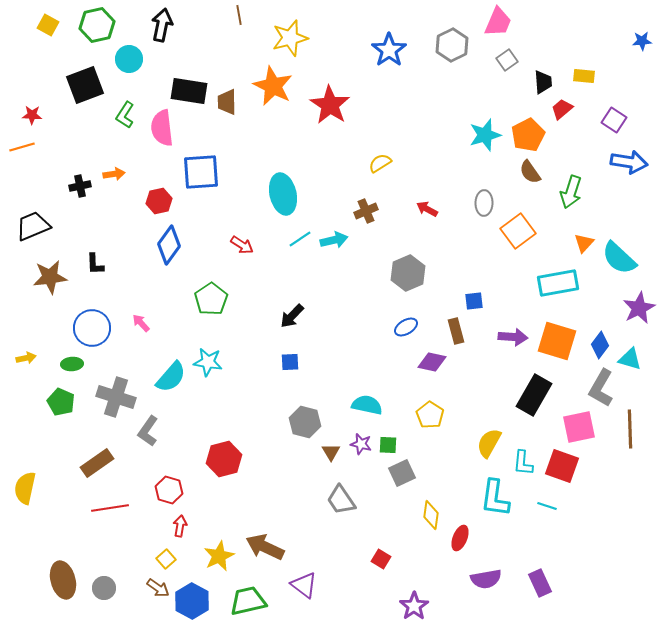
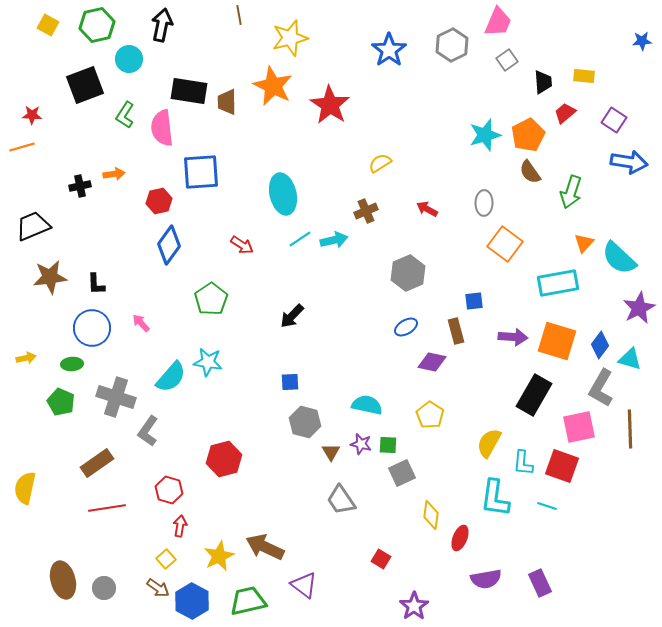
red trapezoid at (562, 109): moved 3 px right, 4 px down
orange square at (518, 231): moved 13 px left, 13 px down; rotated 16 degrees counterclockwise
black L-shape at (95, 264): moved 1 px right, 20 px down
blue square at (290, 362): moved 20 px down
red line at (110, 508): moved 3 px left
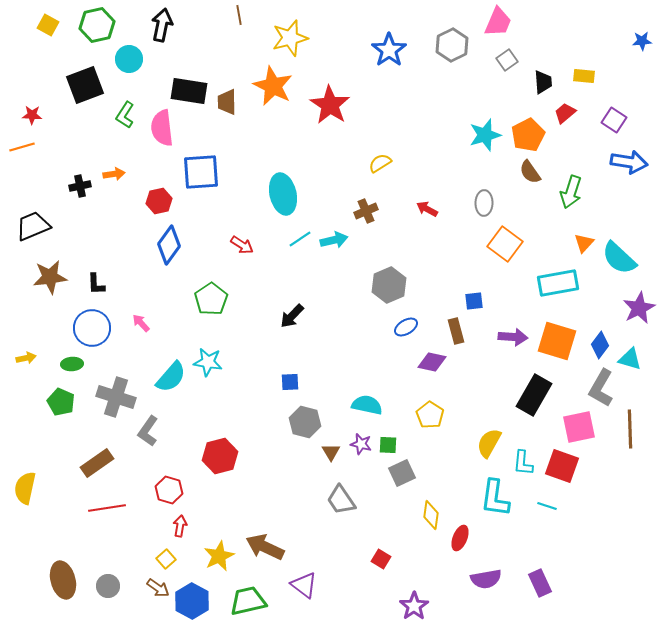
gray hexagon at (408, 273): moved 19 px left, 12 px down
red hexagon at (224, 459): moved 4 px left, 3 px up
gray circle at (104, 588): moved 4 px right, 2 px up
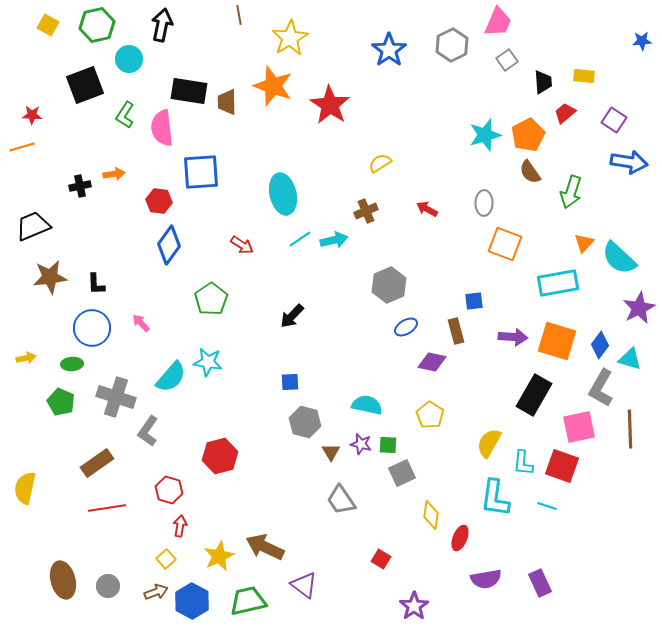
yellow star at (290, 38): rotated 15 degrees counterclockwise
orange star at (273, 86): rotated 6 degrees counterclockwise
red hexagon at (159, 201): rotated 20 degrees clockwise
orange square at (505, 244): rotated 16 degrees counterclockwise
brown arrow at (158, 588): moved 2 px left, 4 px down; rotated 55 degrees counterclockwise
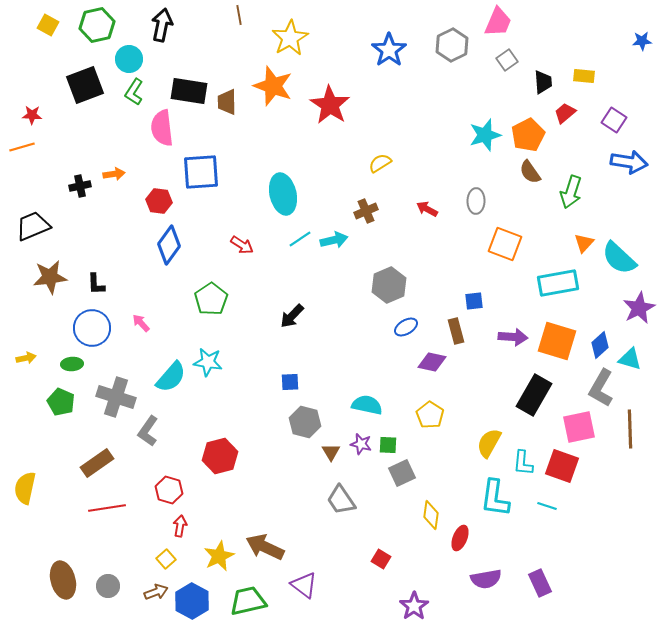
green L-shape at (125, 115): moved 9 px right, 23 px up
gray ellipse at (484, 203): moved 8 px left, 2 px up
blue diamond at (600, 345): rotated 12 degrees clockwise
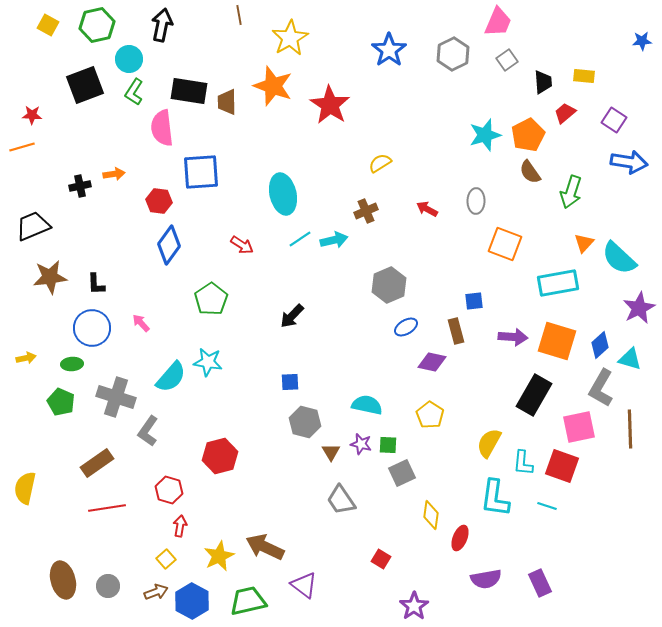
gray hexagon at (452, 45): moved 1 px right, 9 px down
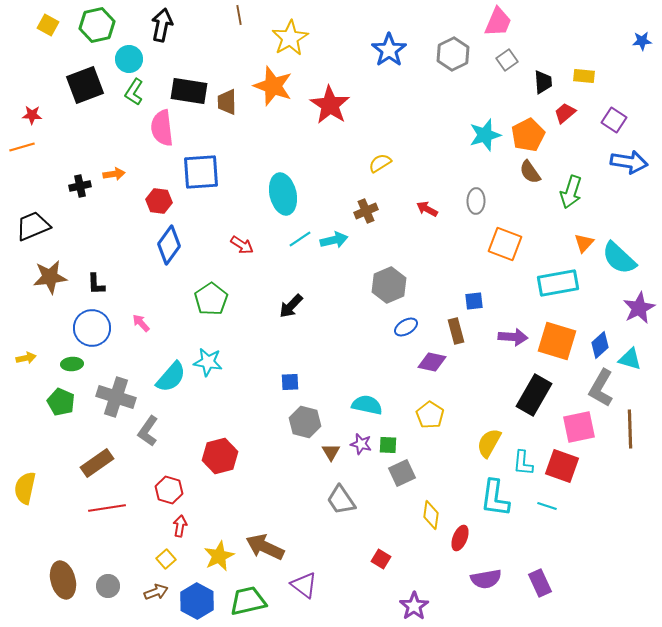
black arrow at (292, 316): moved 1 px left, 10 px up
blue hexagon at (192, 601): moved 5 px right
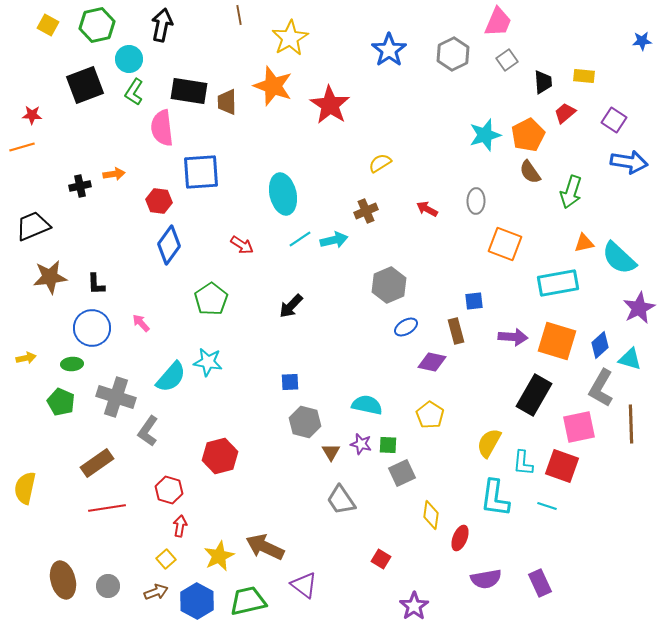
orange triangle at (584, 243): rotated 35 degrees clockwise
brown line at (630, 429): moved 1 px right, 5 px up
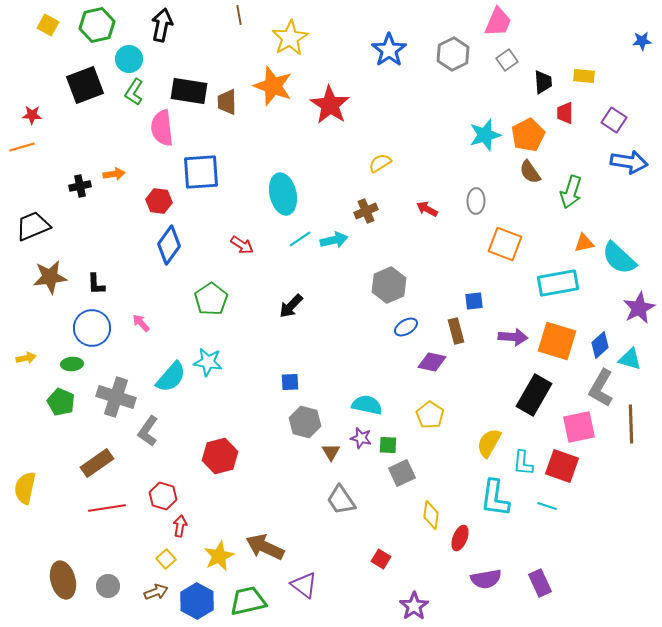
red trapezoid at (565, 113): rotated 50 degrees counterclockwise
purple star at (361, 444): moved 6 px up
red hexagon at (169, 490): moved 6 px left, 6 px down
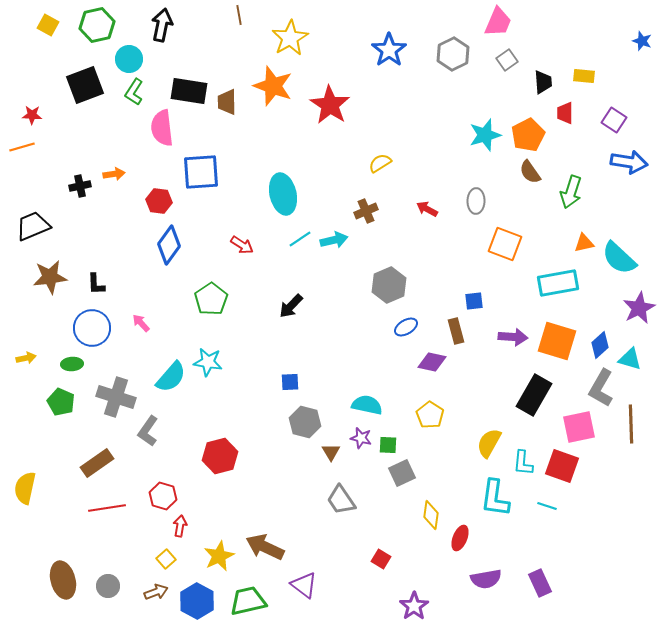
blue star at (642, 41): rotated 24 degrees clockwise
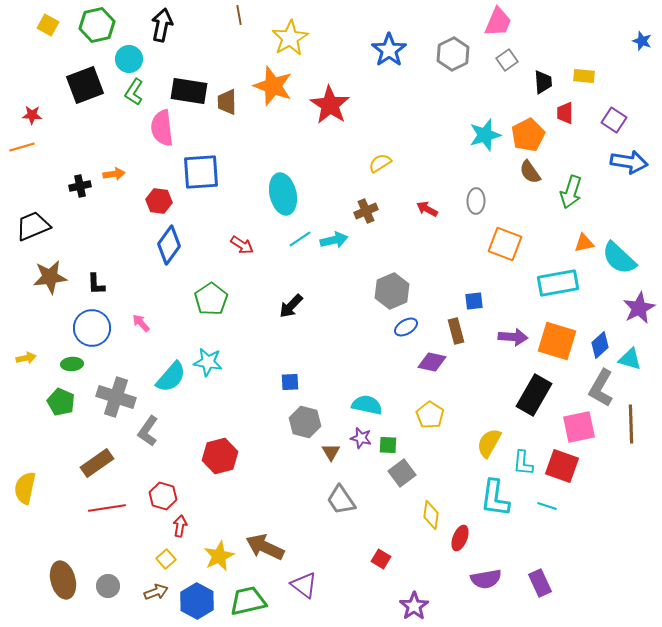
gray hexagon at (389, 285): moved 3 px right, 6 px down
gray square at (402, 473): rotated 12 degrees counterclockwise
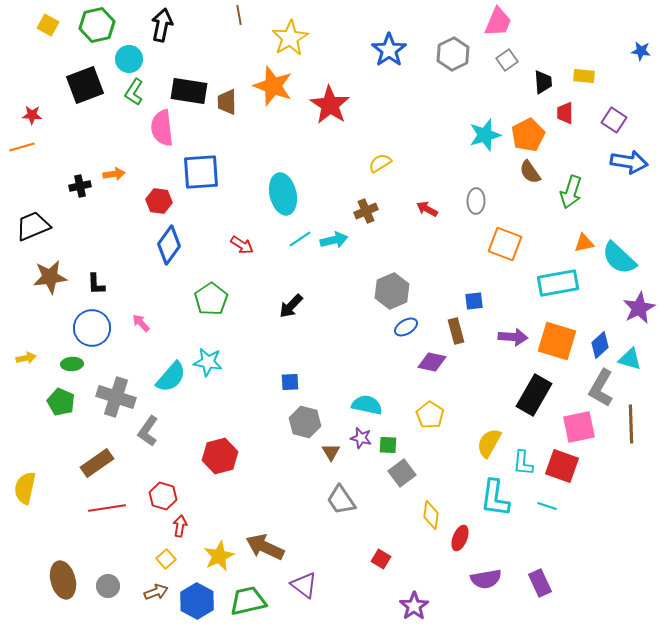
blue star at (642, 41): moved 1 px left, 10 px down; rotated 12 degrees counterclockwise
